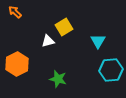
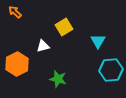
white triangle: moved 5 px left, 5 px down
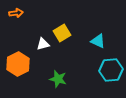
orange arrow: moved 1 px right, 1 px down; rotated 128 degrees clockwise
yellow square: moved 2 px left, 6 px down
cyan triangle: rotated 35 degrees counterclockwise
white triangle: moved 2 px up
orange hexagon: moved 1 px right
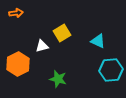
white triangle: moved 1 px left, 2 px down
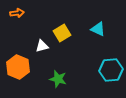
orange arrow: moved 1 px right
cyan triangle: moved 12 px up
orange hexagon: moved 3 px down; rotated 10 degrees counterclockwise
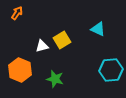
orange arrow: rotated 48 degrees counterclockwise
yellow square: moved 7 px down
orange hexagon: moved 2 px right, 3 px down
green star: moved 3 px left
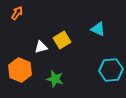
white triangle: moved 1 px left, 1 px down
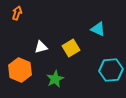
orange arrow: rotated 16 degrees counterclockwise
yellow square: moved 9 px right, 8 px down
green star: rotated 30 degrees clockwise
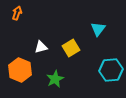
cyan triangle: rotated 42 degrees clockwise
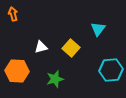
orange arrow: moved 4 px left, 1 px down; rotated 32 degrees counterclockwise
yellow square: rotated 18 degrees counterclockwise
orange hexagon: moved 3 px left, 1 px down; rotated 20 degrees counterclockwise
green star: rotated 12 degrees clockwise
